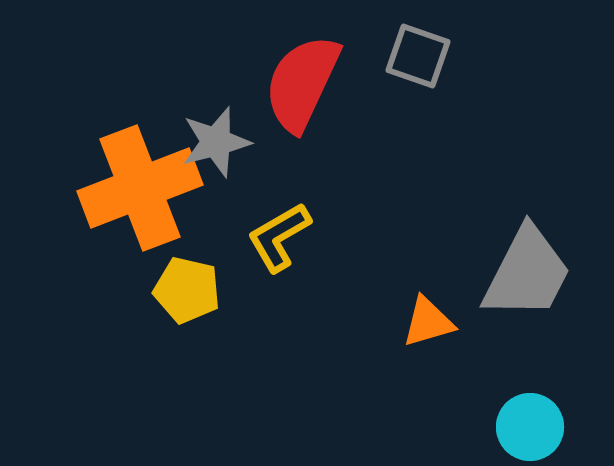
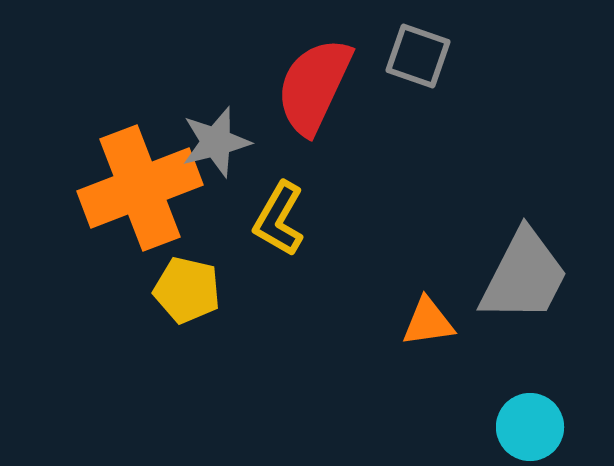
red semicircle: moved 12 px right, 3 px down
yellow L-shape: moved 18 px up; rotated 30 degrees counterclockwise
gray trapezoid: moved 3 px left, 3 px down
orange triangle: rotated 8 degrees clockwise
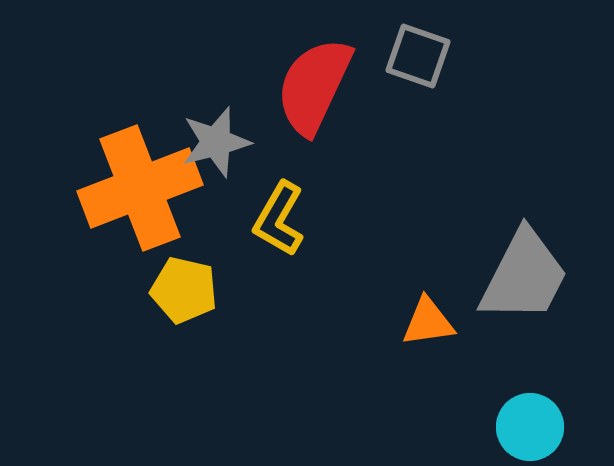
yellow pentagon: moved 3 px left
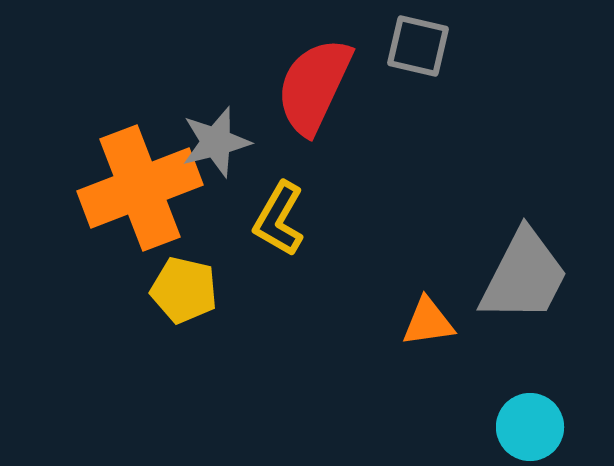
gray square: moved 10 px up; rotated 6 degrees counterclockwise
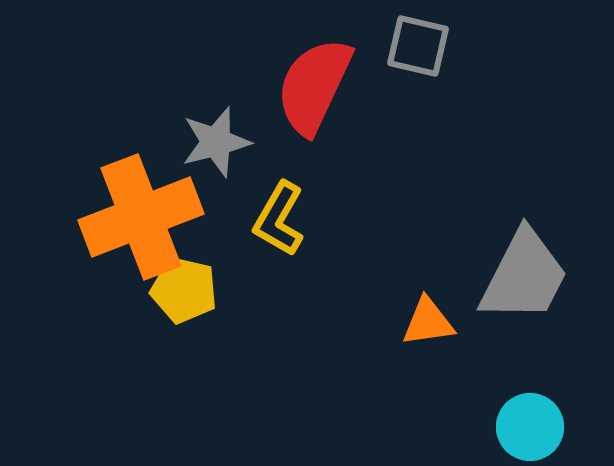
orange cross: moved 1 px right, 29 px down
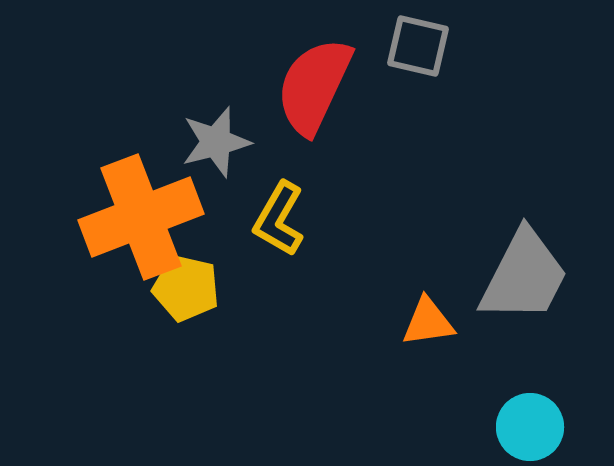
yellow pentagon: moved 2 px right, 2 px up
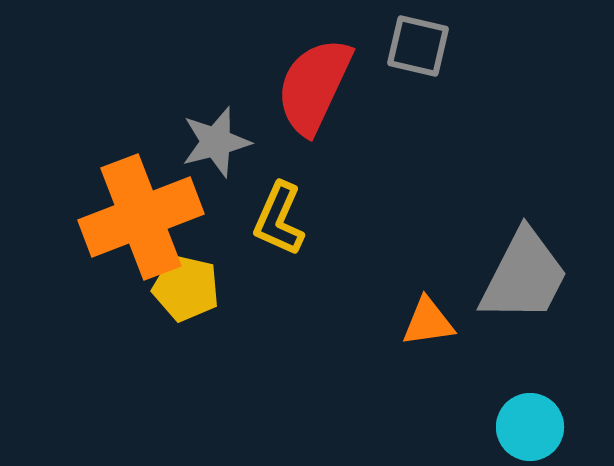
yellow L-shape: rotated 6 degrees counterclockwise
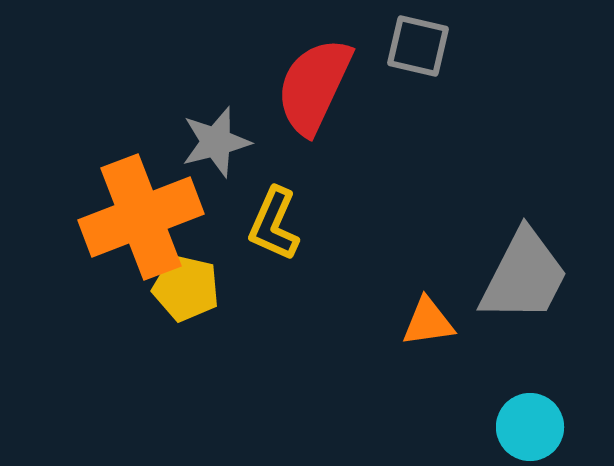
yellow L-shape: moved 5 px left, 5 px down
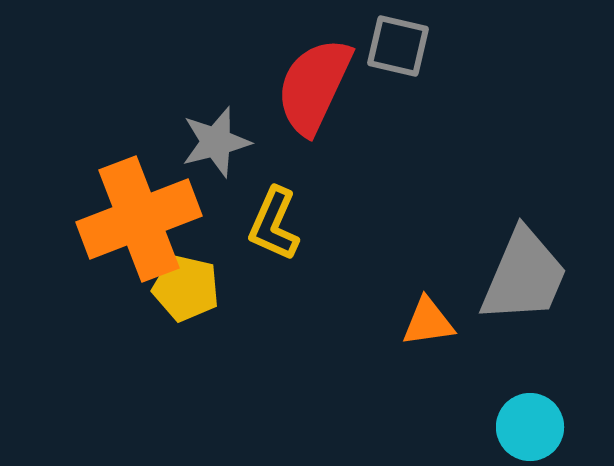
gray square: moved 20 px left
orange cross: moved 2 px left, 2 px down
gray trapezoid: rotated 4 degrees counterclockwise
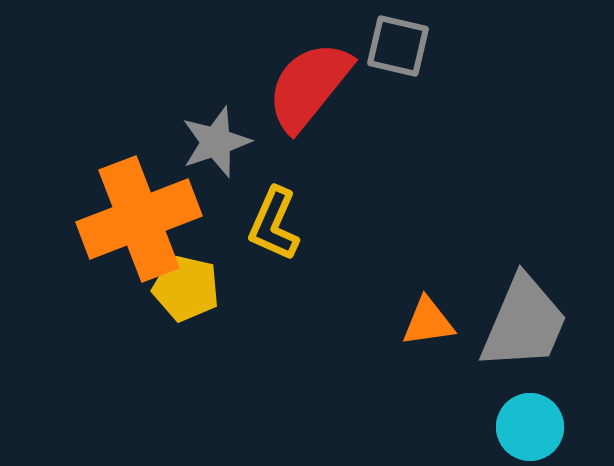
red semicircle: moved 5 px left; rotated 14 degrees clockwise
gray star: rotated 4 degrees counterclockwise
gray trapezoid: moved 47 px down
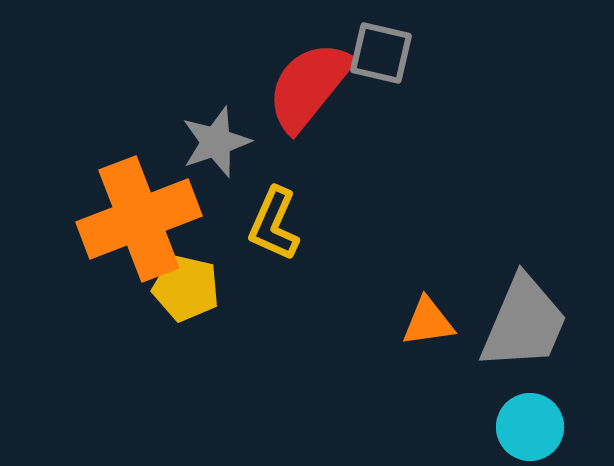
gray square: moved 17 px left, 7 px down
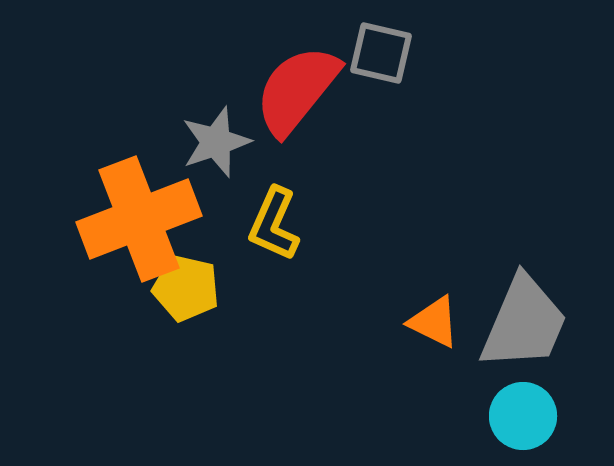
red semicircle: moved 12 px left, 4 px down
orange triangle: moved 6 px right; rotated 34 degrees clockwise
cyan circle: moved 7 px left, 11 px up
